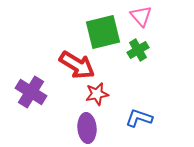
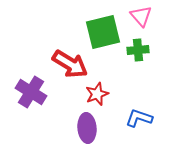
green cross: rotated 25 degrees clockwise
red arrow: moved 7 px left, 1 px up
red star: rotated 10 degrees counterclockwise
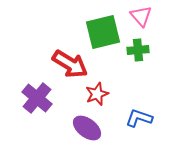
purple cross: moved 6 px right, 6 px down; rotated 8 degrees clockwise
purple ellipse: rotated 48 degrees counterclockwise
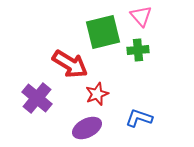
purple ellipse: rotated 64 degrees counterclockwise
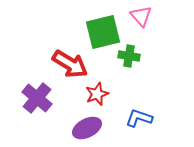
green cross: moved 9 px left, 6 px down; rotated 15 degrees clockwise
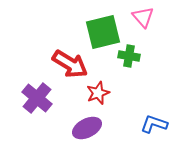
pink triangle: moved 2 px right, 1 px down
red star: moved 1 px right, 1 px up
blue L-shape: moved 15 px right, 6 px down
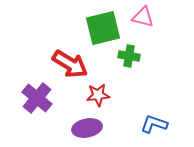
pink triangle: rotated 35 degrees counterclockwise
green square: moved 4 px up
red star: moved 2 px down; rotated 15 degrees clockwise
purple ellipse: rotated 16 degrees clockwise
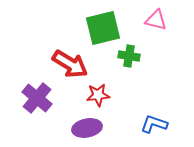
pink triangle: moved 13 px right, 3 px down
